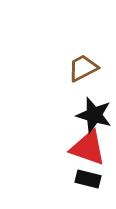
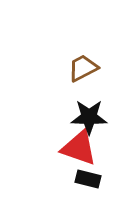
black star: moved 5 px left, 2 px down; rotated 15 degrees counterclockwise
red triangle: moved 9 px left
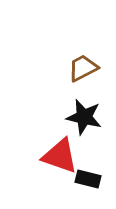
black star: moved 5 px left; rotated 12 degrees clockwise
red triangle: moved 19 px left, 8 px down
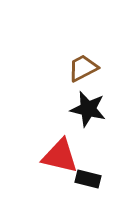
black star: moved 4 px right, 8 px up
red triangle: rotated 6 degrees counterclockwise
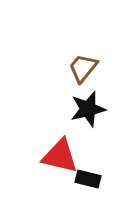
brown trapezoid: rotated 24 degrees counterclockwise
black star: rotated 27 degrees counterclockwise
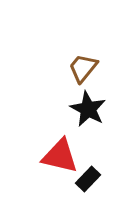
black star: rotated 30 degrees counterclockwise
black rectangle: rotated 60 degrees counterclockwise
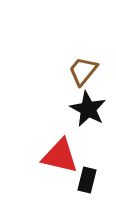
brown trapezoid: moved 3 px down
black rectangle: moved 1 px left, 1 px down; rotated 30 degrees counterclockwise
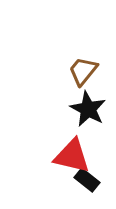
red triangle: moved 12 px right
black rectangle: rotated 65 degrees counterclockwise
